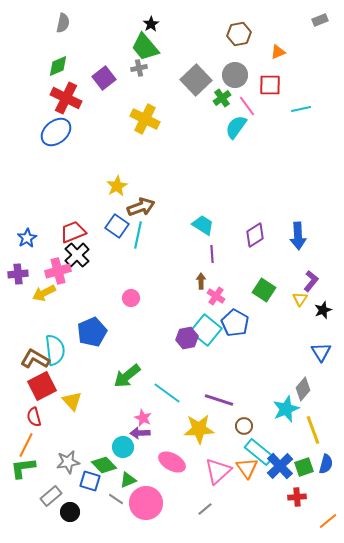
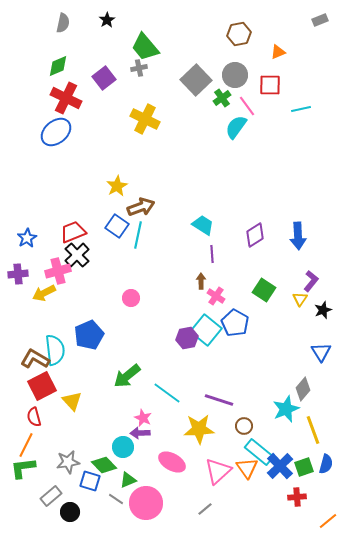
black star at (151, 24): moved 44 px left, 4 px up
blue pentagon at (92, 332): moved 3 px left, 3 px down
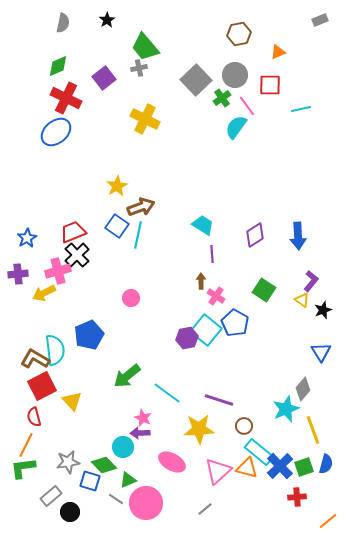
yellow triangle at (300, 299): moved 2 px right, 1 px down; rotated 28 degrees counterclockwise
orange triangle at (247, 468): rotated 40 degrees counterclockwise
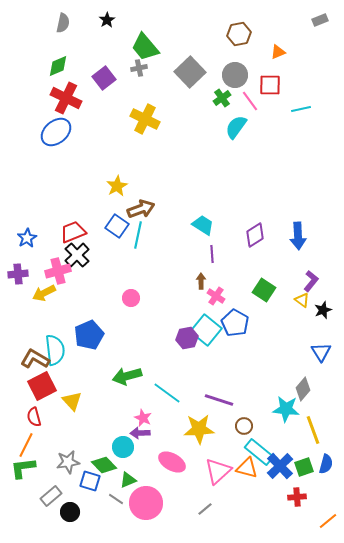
gray square at (196, 80): moved 6 px left, 8 px up
pink line at (247, 106): moved 3 px right, 5 px up
brown arrow at (141, 207): moved 2 px down
green arrow at (127, 376): rotated 24 degrees clockwise
cyan star at (286, 409): rotated 28 degrees clockwise
